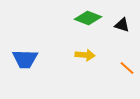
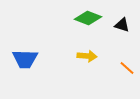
yellow arrow: moved 2 px right, 1 px down
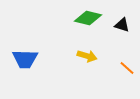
green diamond: rotated 8 degrees counterclockwise
yellow arrow: rotated 12 degrees clockwise
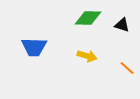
green diamond: rotated 12 degrees counterclockwise
blue trapezoid: moved 9 px right, 12 px up
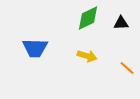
green diamond: rotated 28 degrees counterclockwise
black triangle: moved 1 px left, 2 px up; rotated 21 degrees counterclockwise
blue trapezoid: moved 1 px right, 1 px down
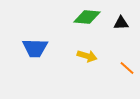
green diamond: moved 1 px left, 1 px up; rotated 32 degrees clockwise
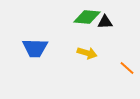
black triangle: moved 16 px left, 1 px up
yellow arrow: moved 3 px up
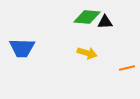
blue trapezoid: moved 13 px left
orange line: rotated 56 degrees counterclockwise
